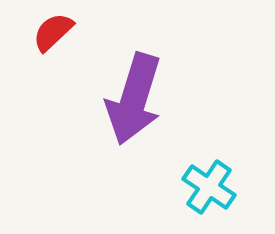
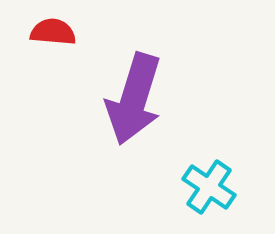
red semicircle: rotated 48 degrees clockwise
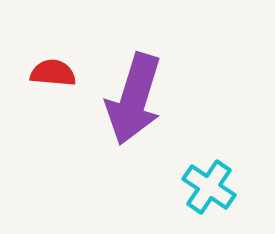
red semicircle: moved 41 px down
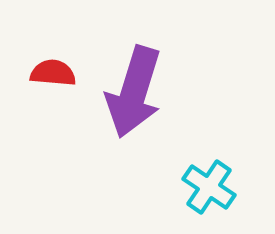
purple arrow: moved 7 px up
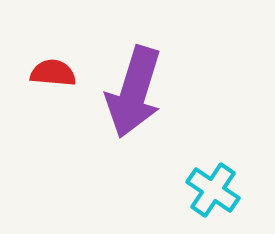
cyan cross: moved 4 px right, 3 px down
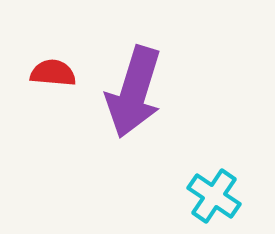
cyan cross: moved 1 px right, 6 px down
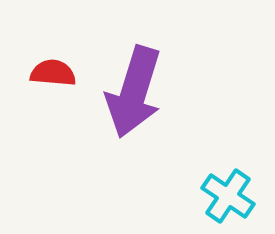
cyan cross: moved 14 px right
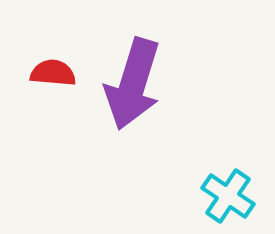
purple arrow: moved 1 px left, 8 px up
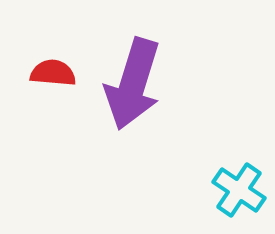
cyan cross: moved 11 px right, 6 px up
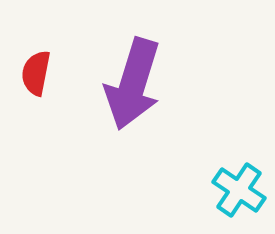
red semicircle: moved 17 px left; rotated 84 degrees counterclockwise
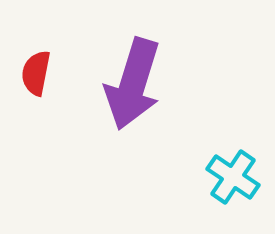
cyan cross: moved 6 px left, 13 px up
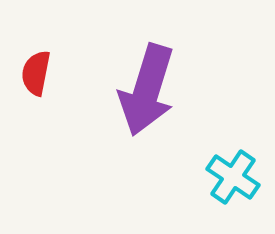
purple arrow: moved 14 px right, 6 px down
